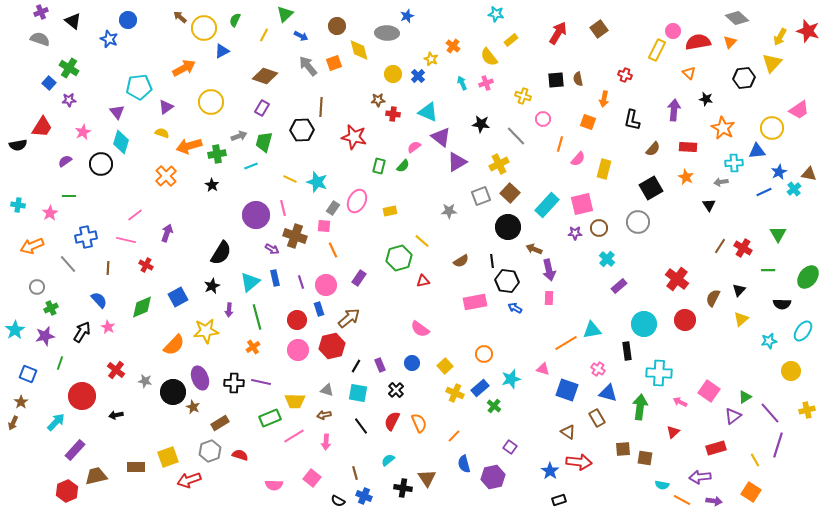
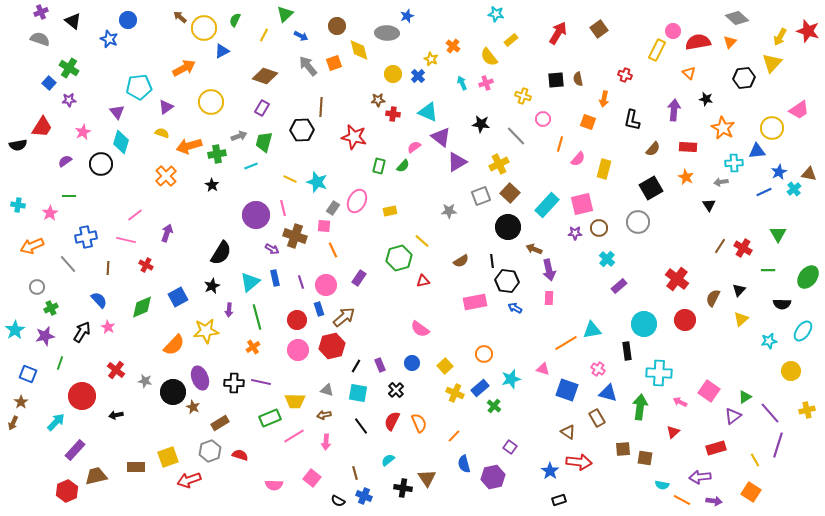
brown arrow at (349, 318): moved 5 px left, 1 px up
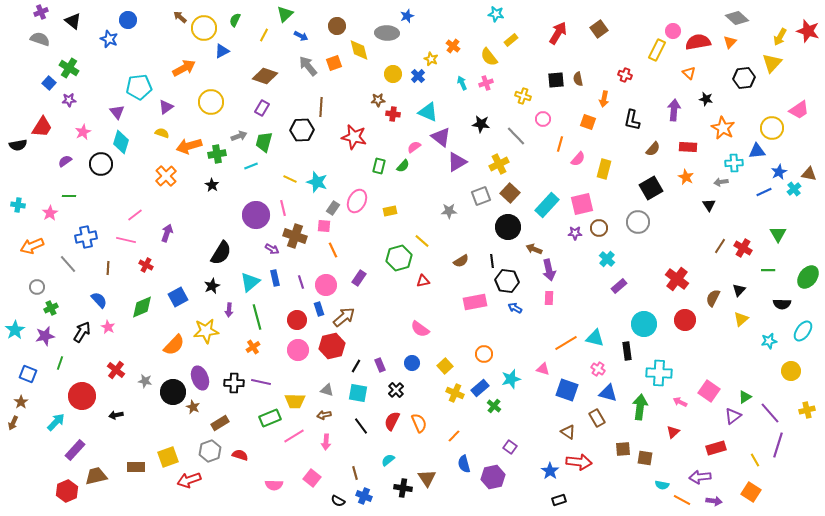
cyan triangle at (592, 330): moved 3 px right, 8 px down; rotated 24 degrees clockwise
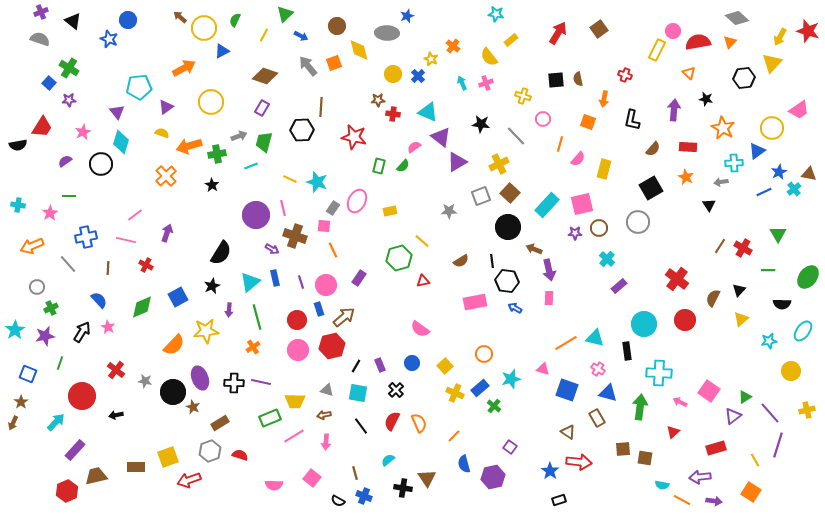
blue triangle at (757, 151): rotated 30 degrees counterclockwise
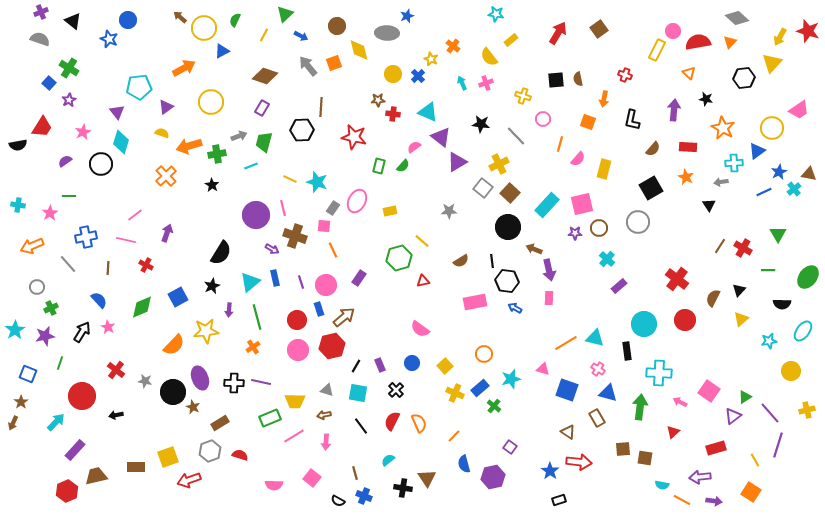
purple star at (69, 100): rotated 24 degrees counterclockwise
gray square at (481, 196): moved 2 px right, 8 px up; rotated 30 degrees counterclockwise
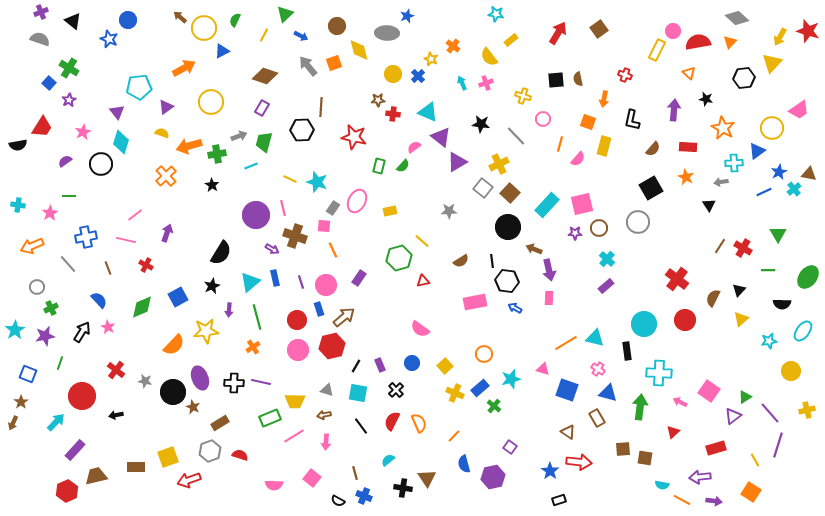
yellow rectangle at (604, 169): moved 23 px up
brown line at (108, 268): rotated 24 degrees counterclockwise
purple rectangle at (619, 286): moved 13 px left
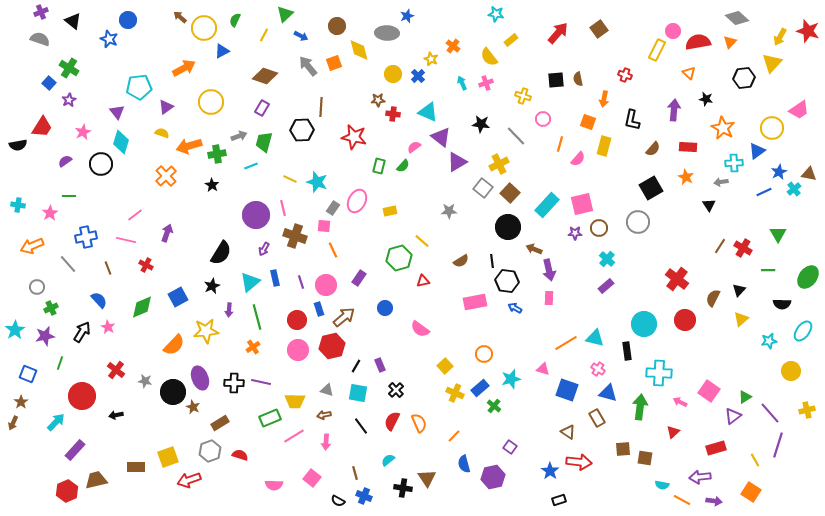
red arrow at (558, 33): rotated 10 degrees clockwise
purple arrow at (272, 249): moved 8 px left; rotated 88 degrees clockwise
blue circle at (412, 363): moved 27 px left, 55 px up
brown trapezoid at (96, 476): moved 4 px down
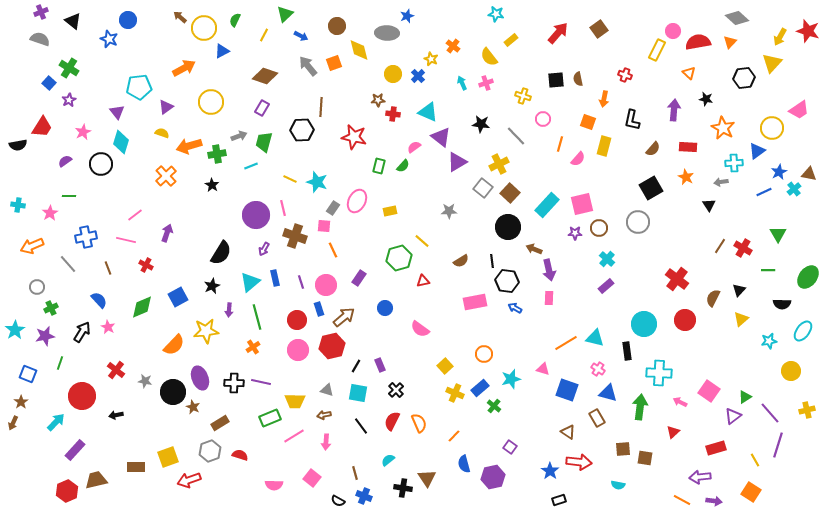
cyan semicircle at (662, 485): moved 44 px left
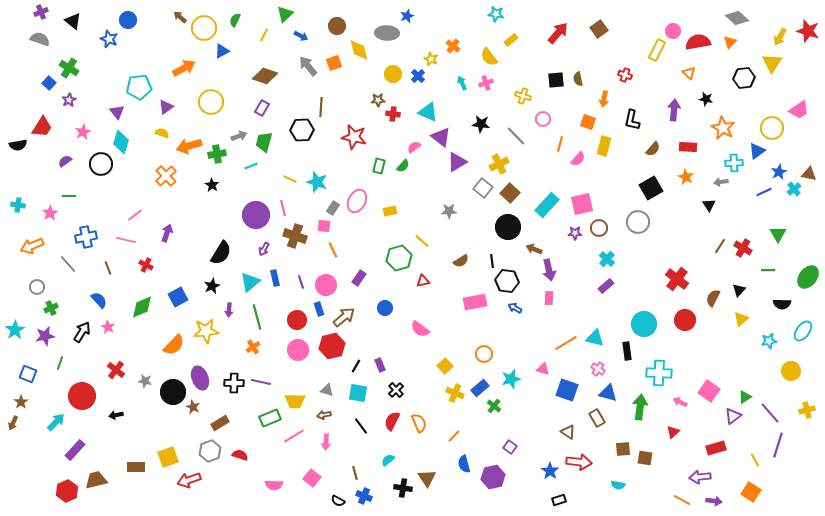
yellow triangle at (772, 63): rotated 10 degrees counterclockwise
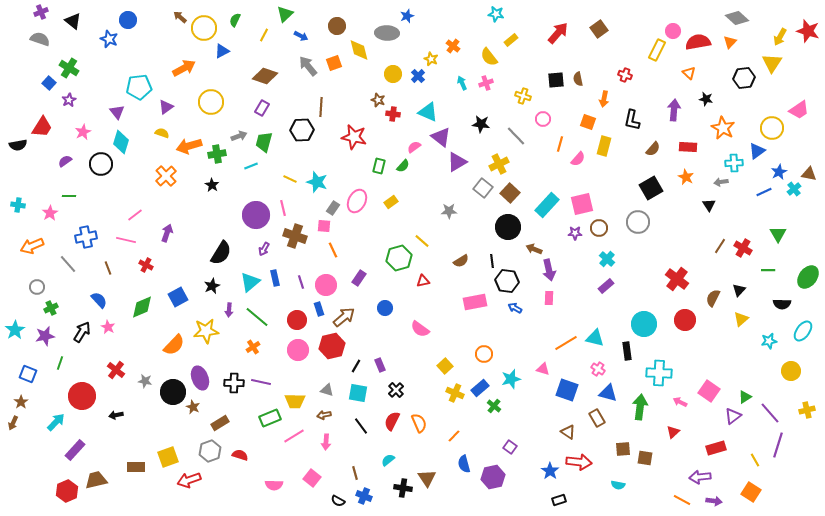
brown star at (378, 100): rotated 24 degrees clockwise
yellow rectangle at (390, 211): moved 1 px right, 9 px up; rotated 24 degrees counterclockwise
green line at (257, 317): rotated 35 degrees counterclockwise
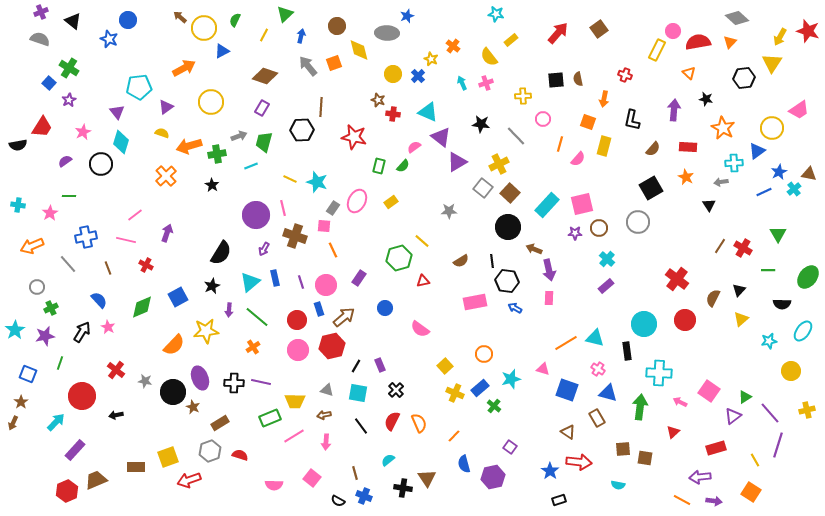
blue arrow at (301, 36): rotated 104 degrees counterclockwise
yellow cross at (523, 96): rotated 21 degrees counterclockwise
brown trapezoid at (96, 480): rotated 10 degrees counterclockwise
